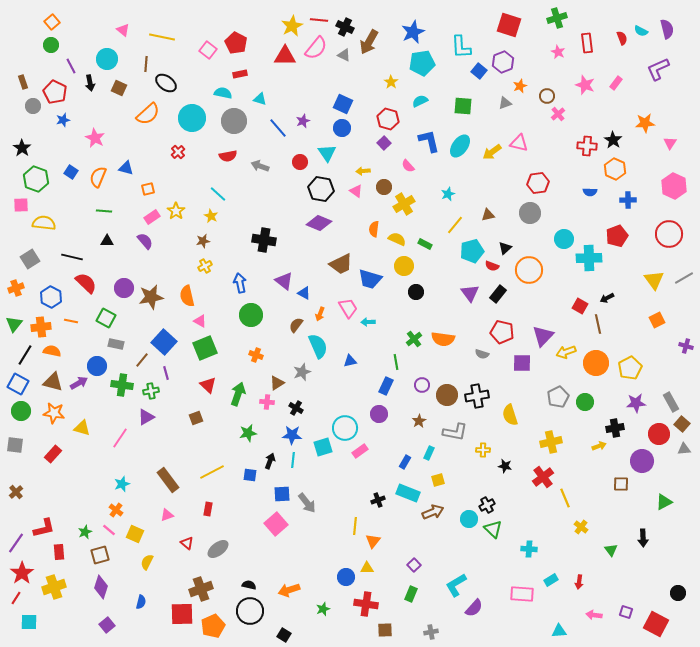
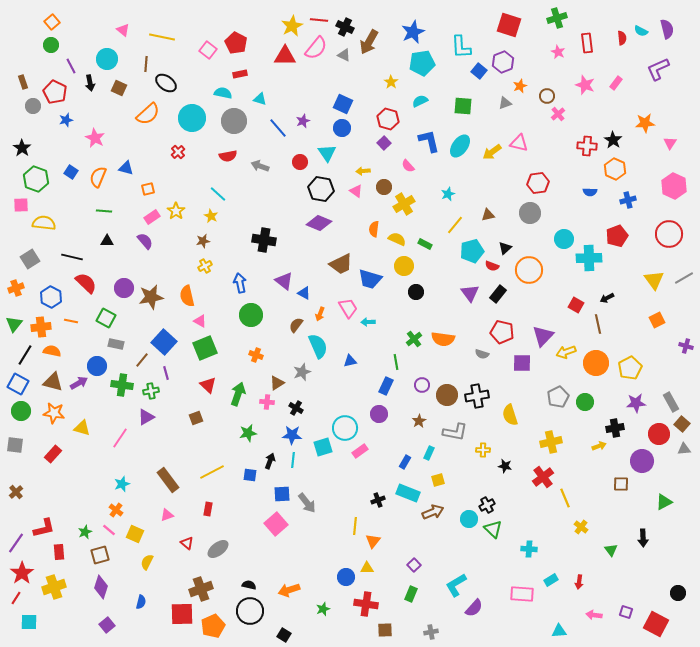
red semicircle at (622, 38): rotated 16 degrees clockwise
blue star at (63, 120): moved 3 px right
blue cross at (628, 200): rotated 14 degrees counterclockwise
red square at (580, 306): moved 4 px left, 1 px up
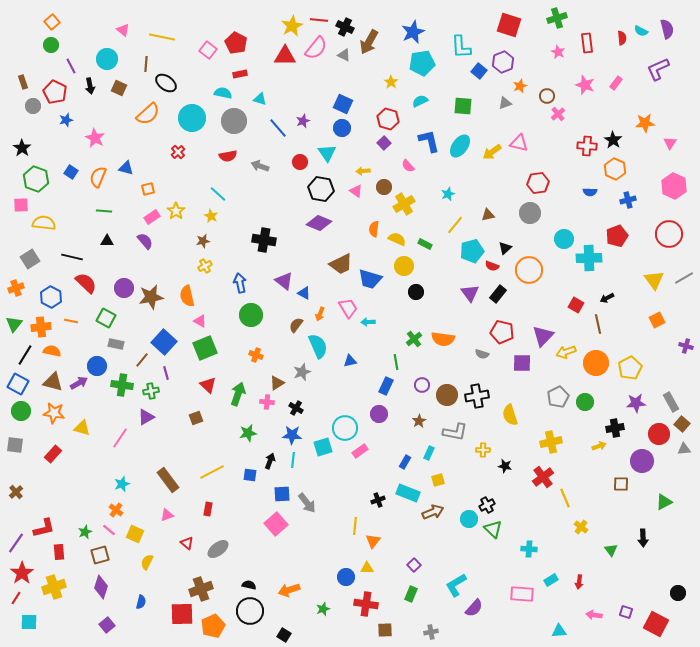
black arrow at (90, 83): moved 3 px down
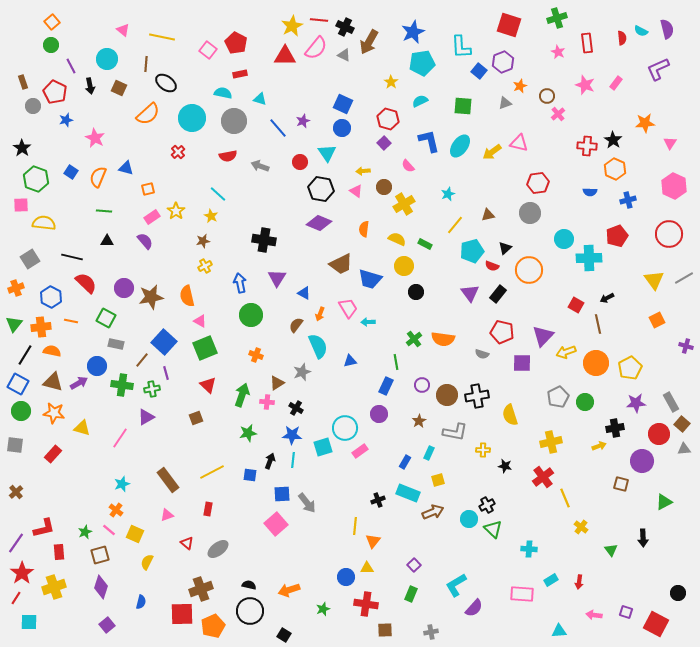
orange semicircle at (374, 229): moved 10 px left
purple triangle at (284, 281): moved 7 px left, 3 px up; rotated 24 degrees clockwise
green cross at (151, 391): moved 1 px right, 2 px up
green arrow at (238, 394): moved 4 px right, 1 px down
brown square at (621, 484): rotated 14 degrees clockwise
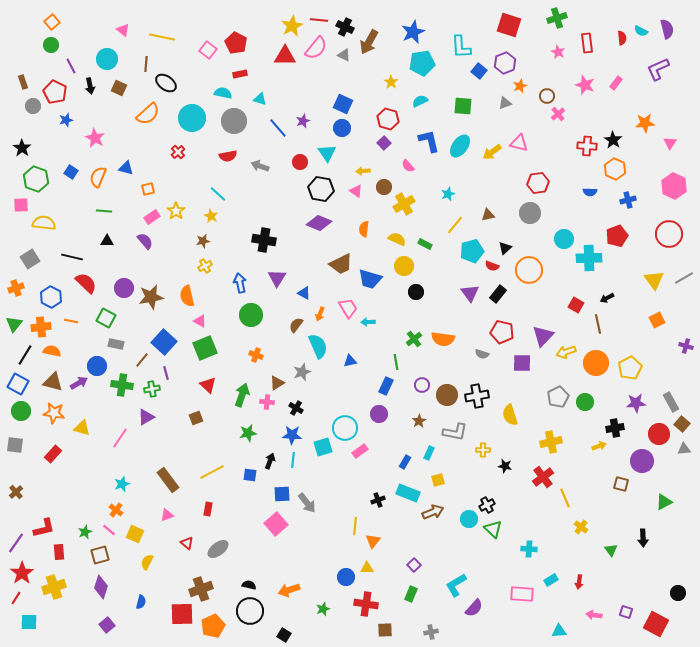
purple hexagon at (503, 62): moved 2 px right, 1 px down
